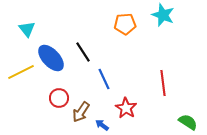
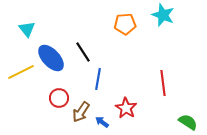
blue line: moved 6 px left; rotated 35 degrees clockwise
blue arrow: moved 3 px up
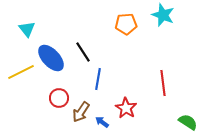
orange pentagon: moved 1 px right
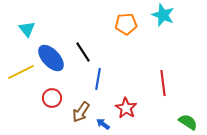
red circle: moved 7 px left
blue arrow: moved 1 px right, 2 px down
